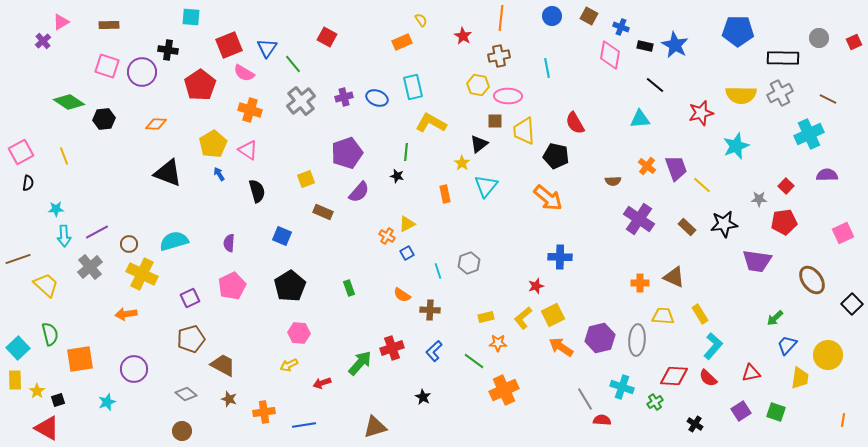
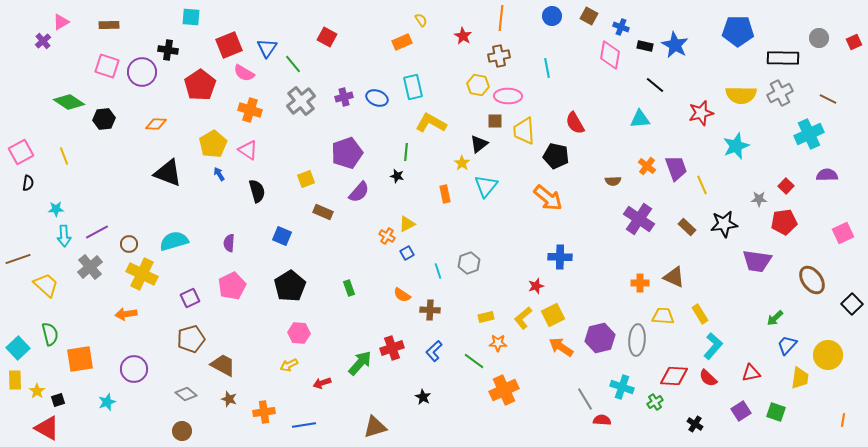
yellow line at (702, 185): rotated 24 degrees clockwise
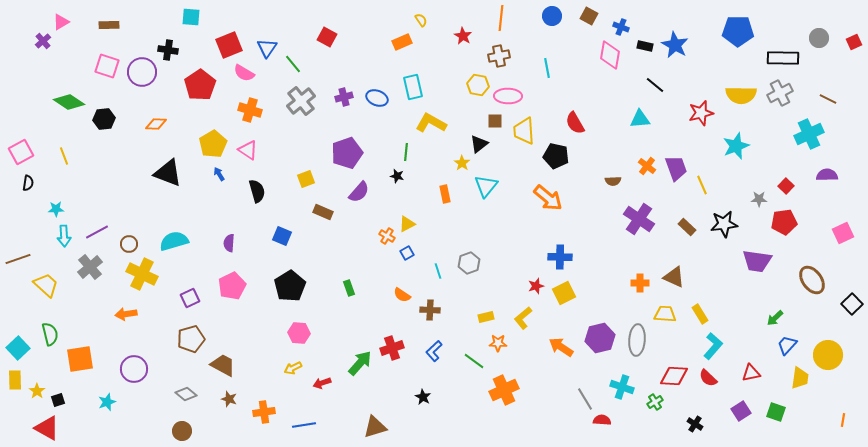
yellow square at (553, 315): moved 11 px right, 22 px up
yellow trapezoid at (663, 316): moved 2 px right, 2 px up
yellow arrow at (289, 365): moved 4 px right, 3 px down
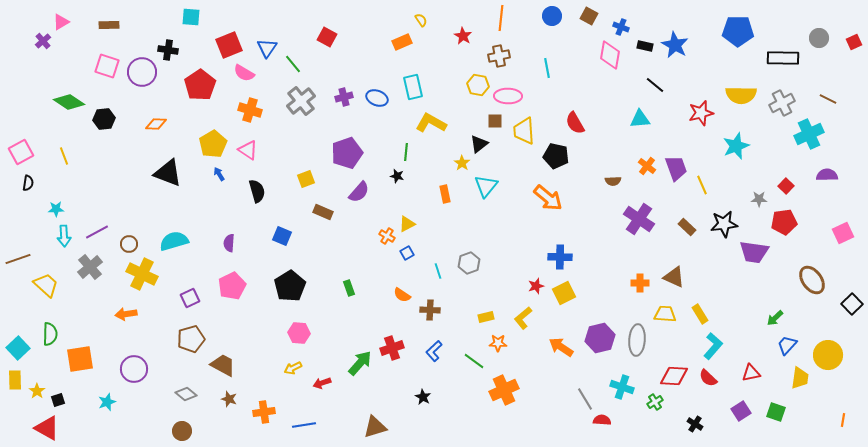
gray cross at (780, 93): moved 2 px right, 10 px down
purple trapezoid at (757, 261): moved 3 px left, 9 px up
green semicircle at (50, 334): rotated 15 degrees clockwise
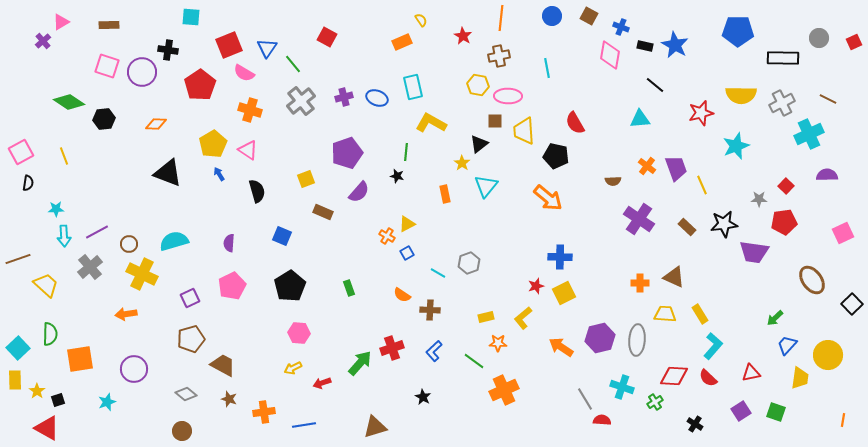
cyan line at (438, 271): moved 2 px down; rotated 42 degrees counterclockwise
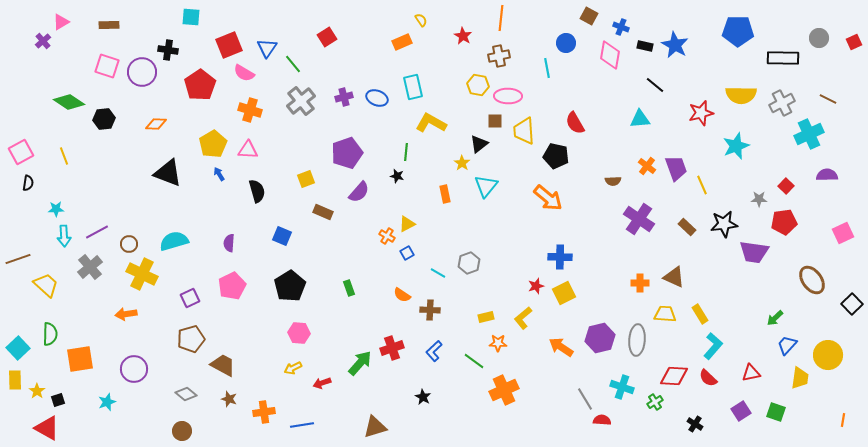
blue circle at (552, 16): moved 14 px right, 27 px down
red square at (327, 37): rotated 30 degrees clockwise
pink triangle at (248, 150): rotated 30 degrees counterclockwise
blue line at (304, 425): moved 2 px left
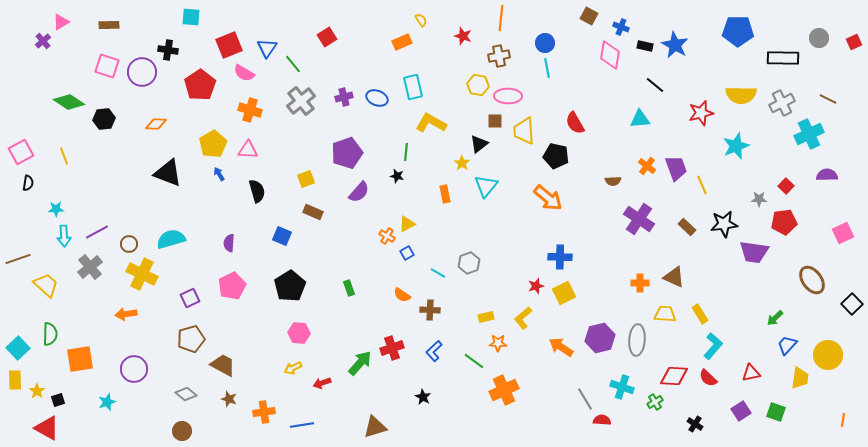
red star at (463, 36): rotated 12 degrees counterclockwise
blue circle at (566, 43): moved 21 px left
brown rectangle at (323, 212): moved 10 px left
cyan semicircle at (174, 241): moved 3 px left, 2 px up
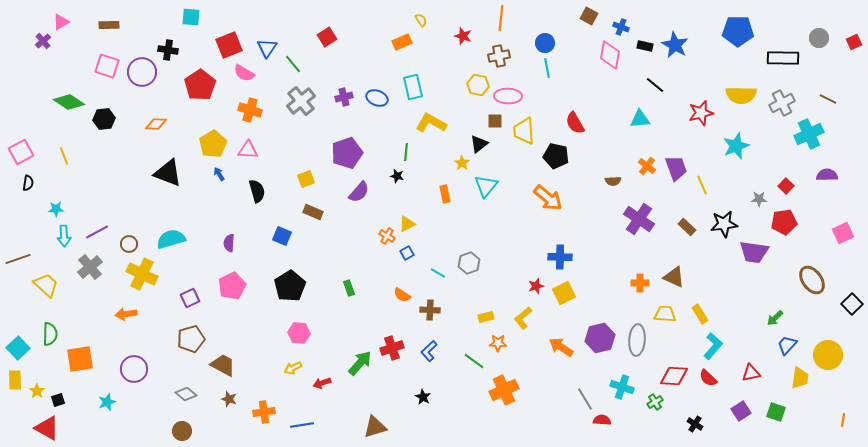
blue L-shape at (434, 351): moved 5 px left
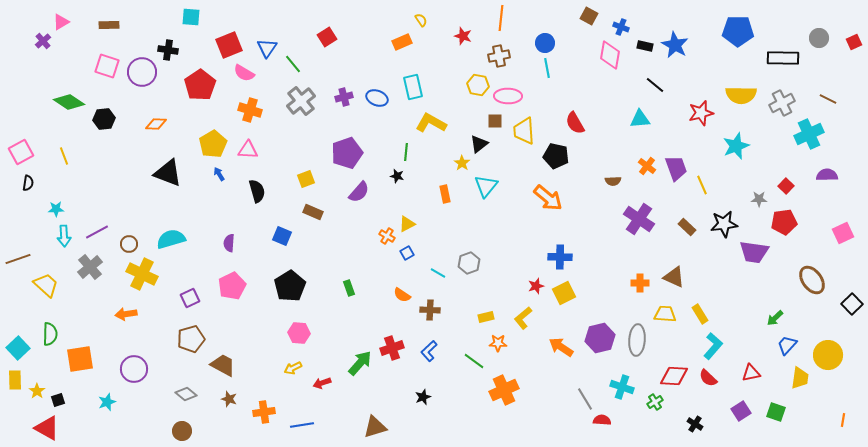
black star at (423, 397): rotated 21 degrees clockwise
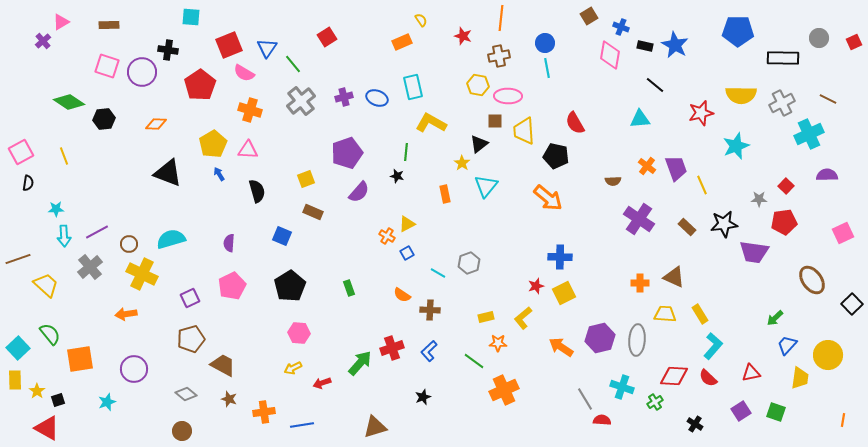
brown square at (589, 16): rotated 30 degrees clockwise
green semicircle at (50, 334): rotated 40 degrees counterclockwise
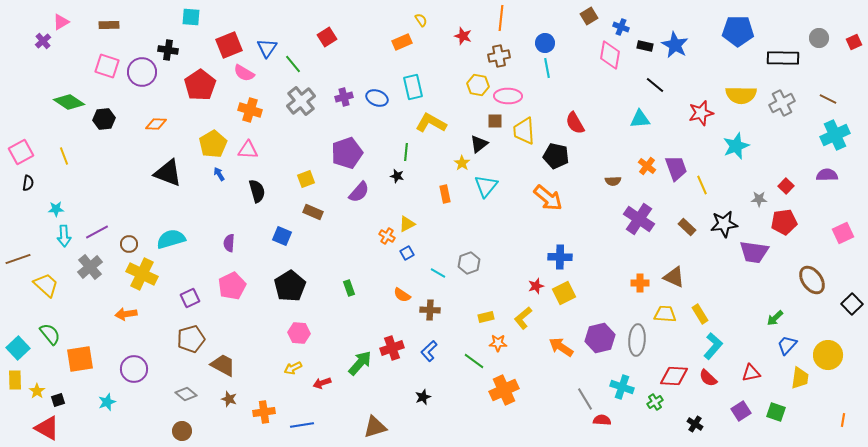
cyan cross at (809, 134): moved 26 px right, 1 px down
